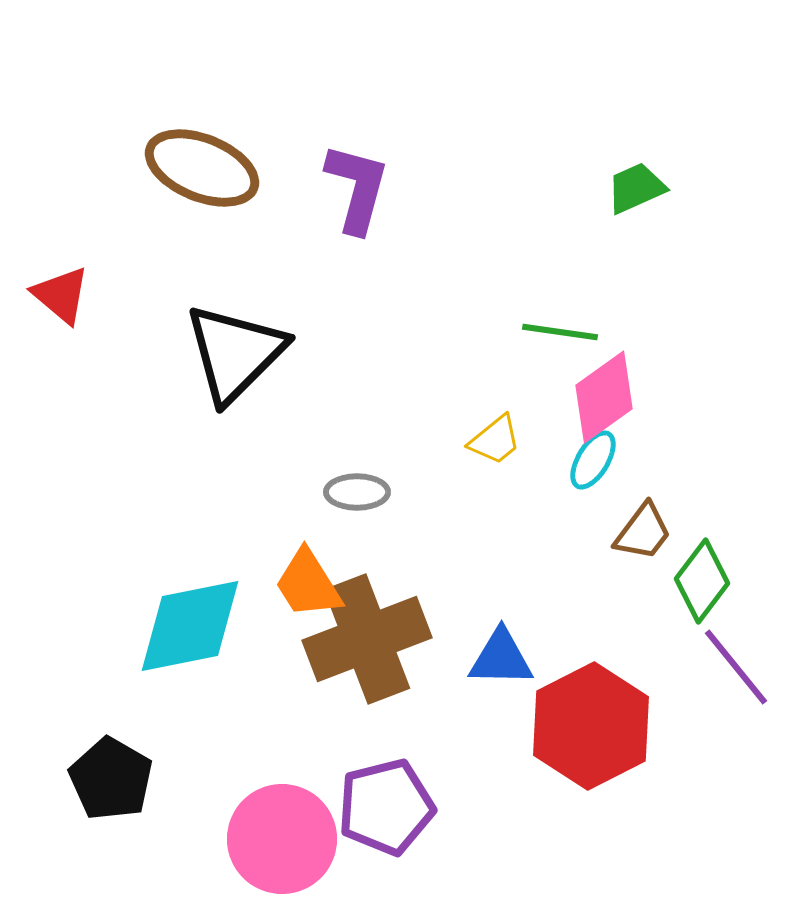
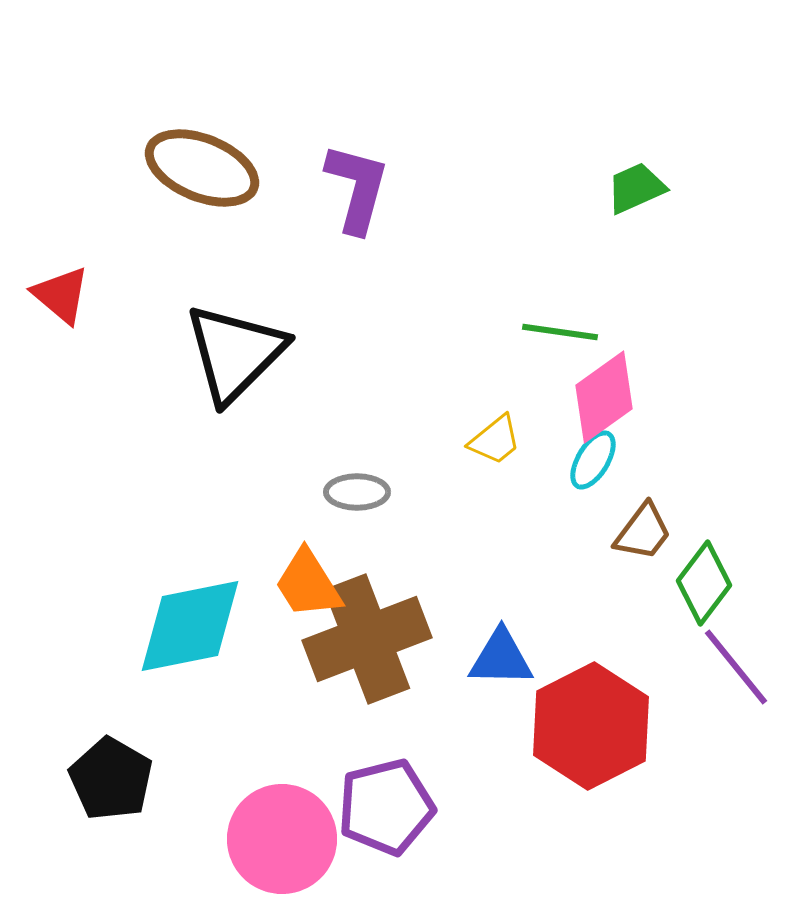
green diamond: moved 2 px right, 2 px down
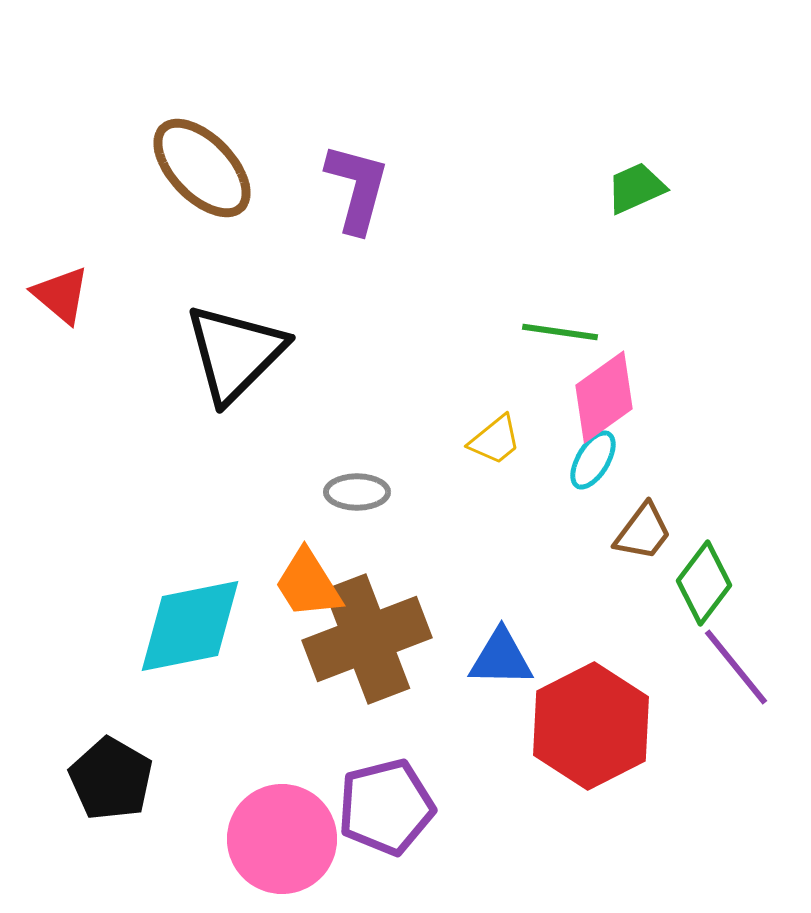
brown ellipse: rotated 24 degrees clockwise
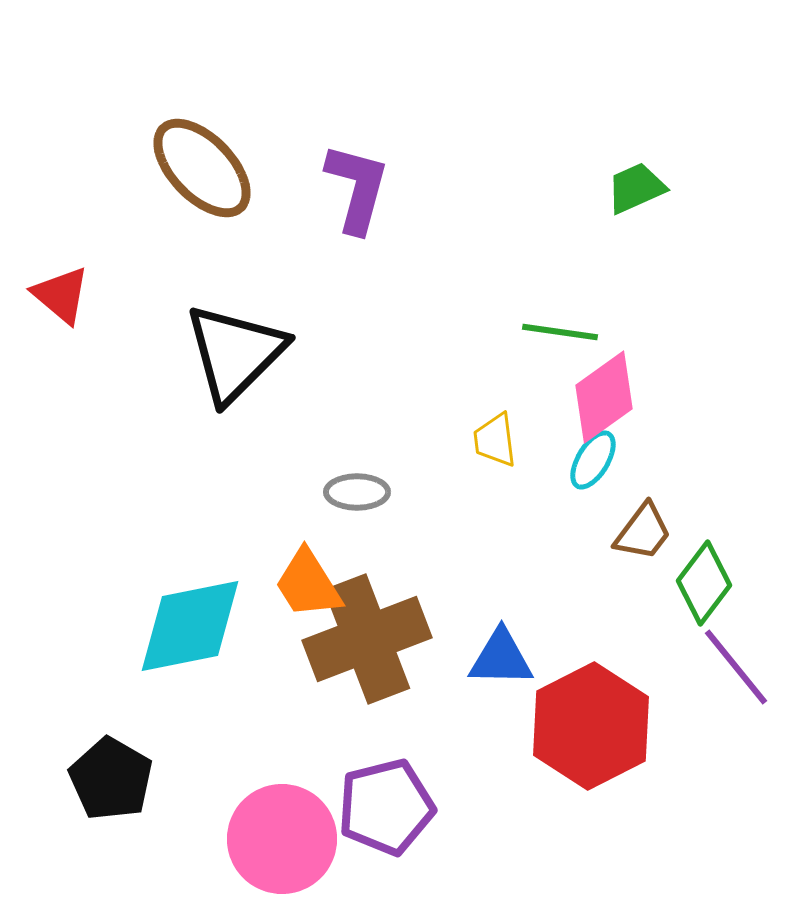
yellow trapezoid: rotated 122 degrees clockwise
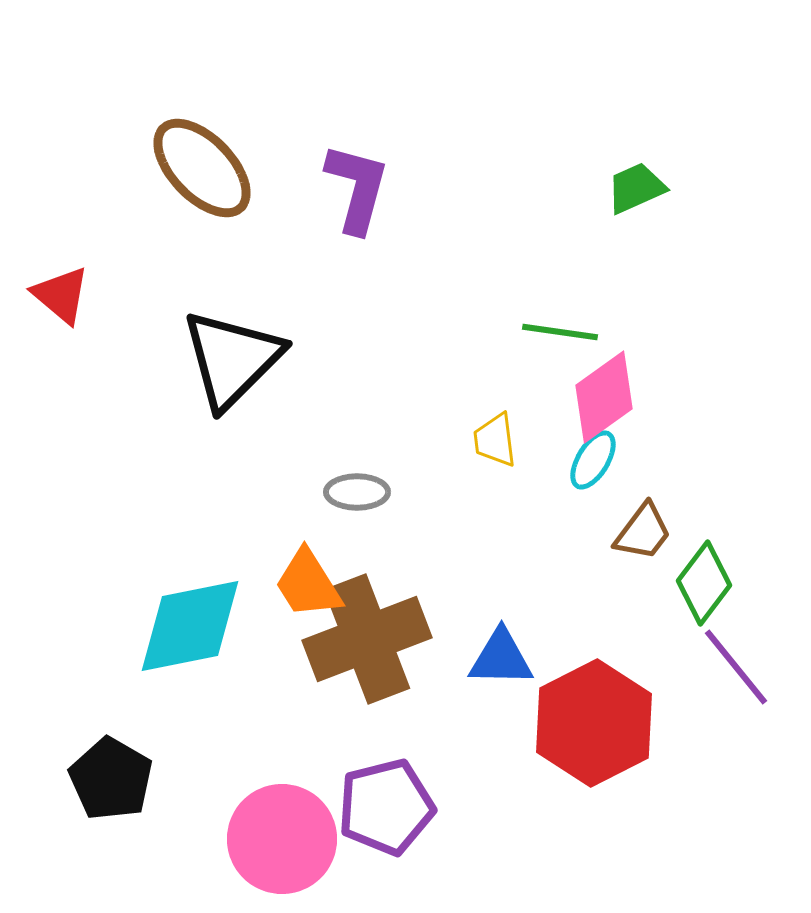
black triangle: moved 3 px left, 6 px down
red hexagon: moved 3 px right, 3 px up
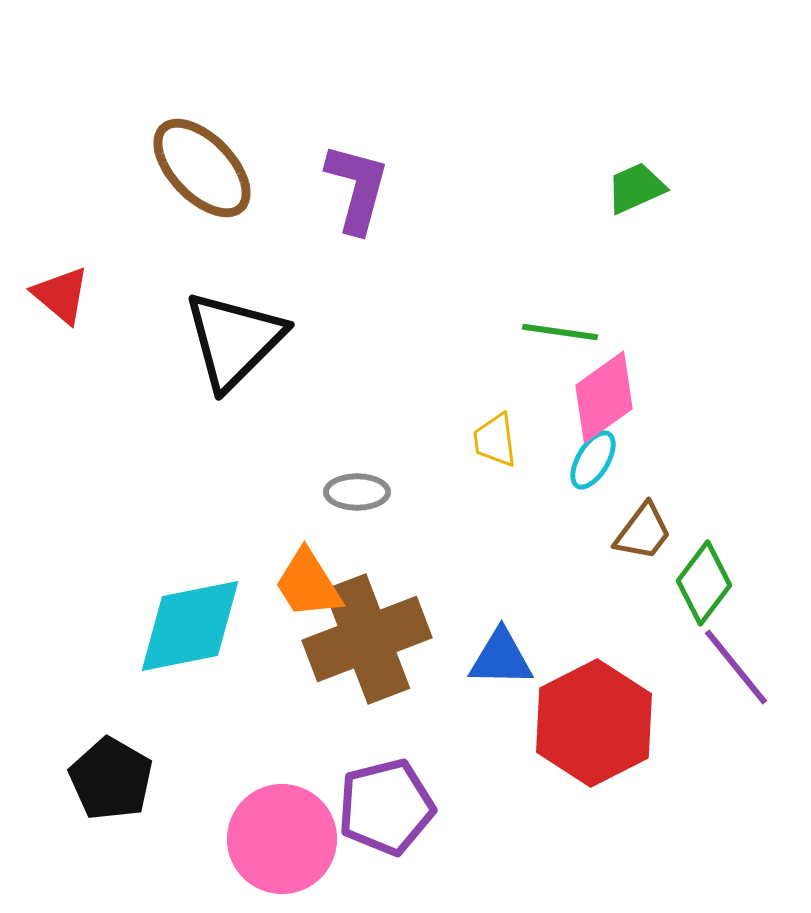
black triangle: moved 2 px right, 19 px up
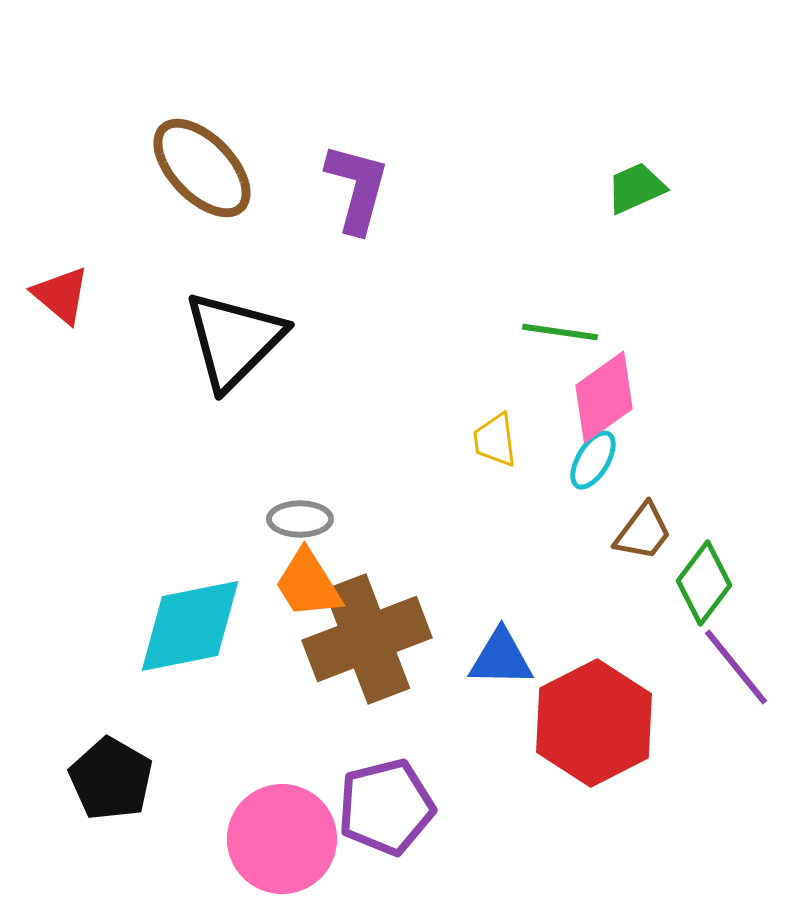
gray ellipse: moved 57 px left, 27 px down
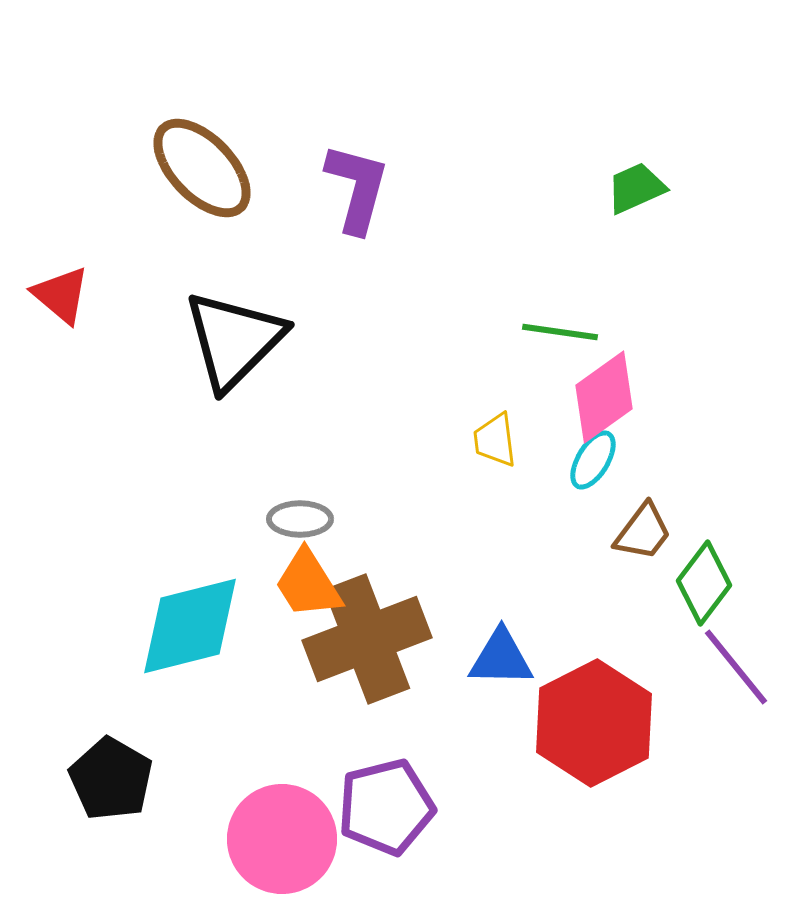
cyan diamond: rotated 3 degrees counterclockwise
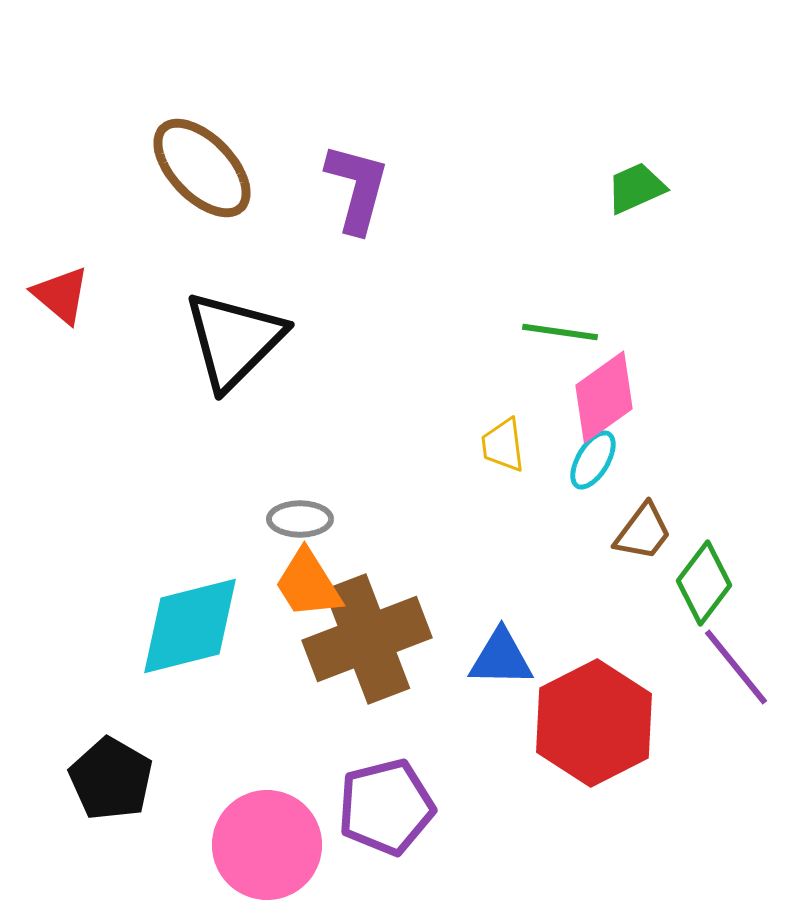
yellow trapezoid: moved 8 px right, 5 px down
pink circle: moved 15 px left, 6 px down
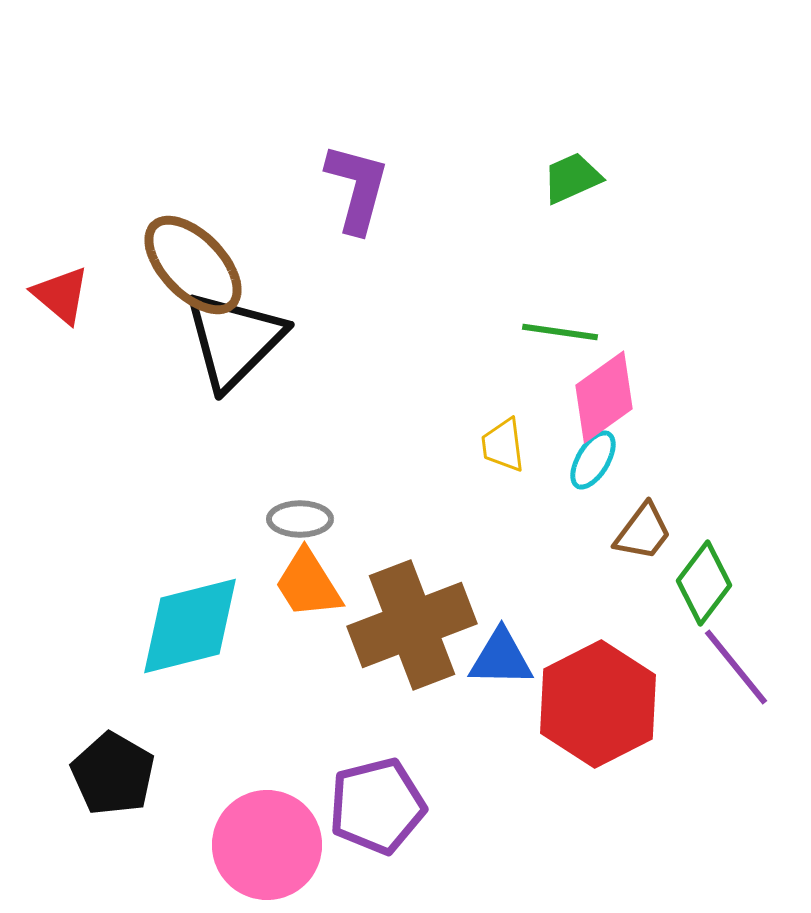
brown ellipse: moved 9 px left, 97 px down
green trapezoid: moved 64 px left, 10 px up
brown cross: moved 45 px right, 14 px up
red hexagon: moved 4 px right, 19 px up
black pentagon: moved 2 px right, 5 px up
purple pentagon: moved 9 px left, 1 px up
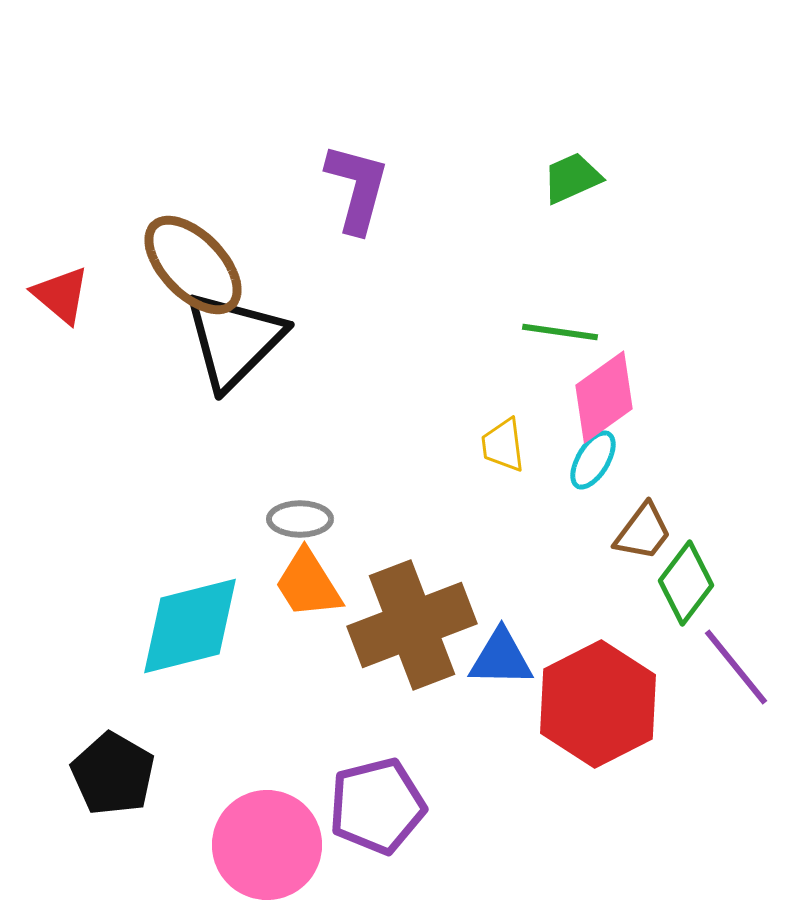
green diamond: moved 18 px left
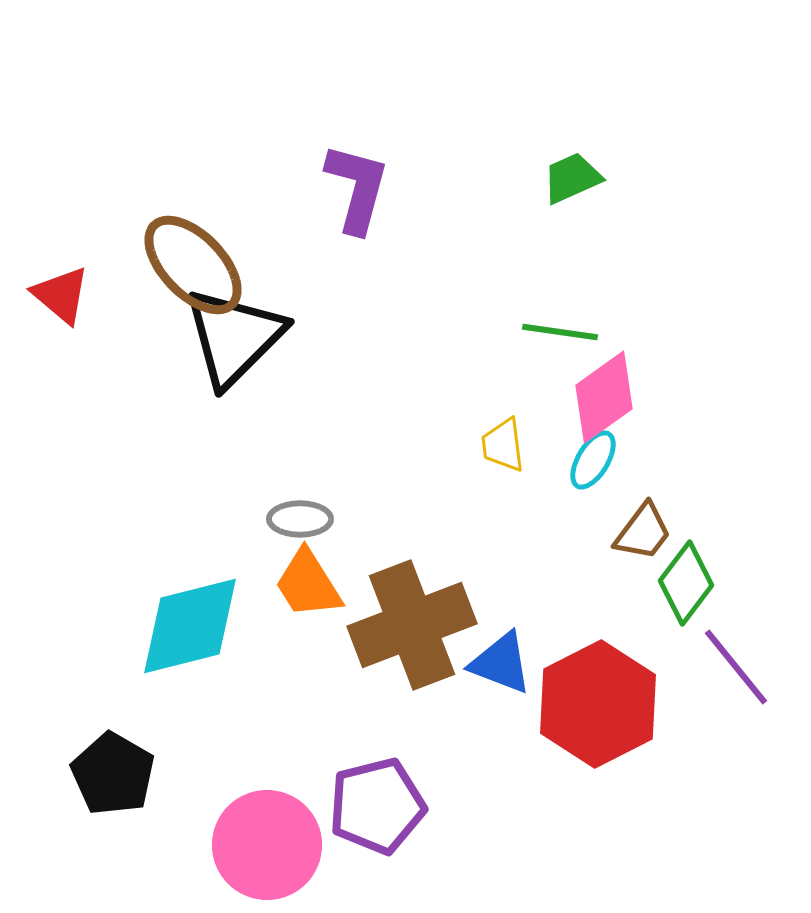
black triangle: moved 3 px up
blue triangle: moved 5 px down; rotated 20 degrees clockwise
